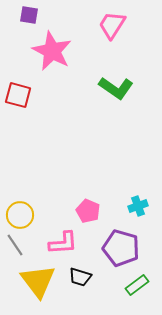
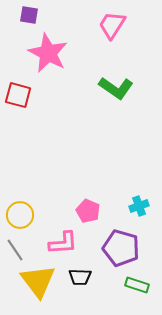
pink star: moved 4 px left, 2 px down
cyan cross: moved 1 px right
gray line: moved 5 px down
black trapezoid: rotated 15 degrees counterclockwise
green rectangle: rotated 55 degrees clockwise
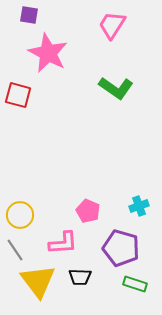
green rectangle: moved 2 px left, 1 px up
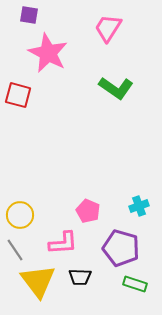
pink trapezoid: moved 4 px left, 3 px down
